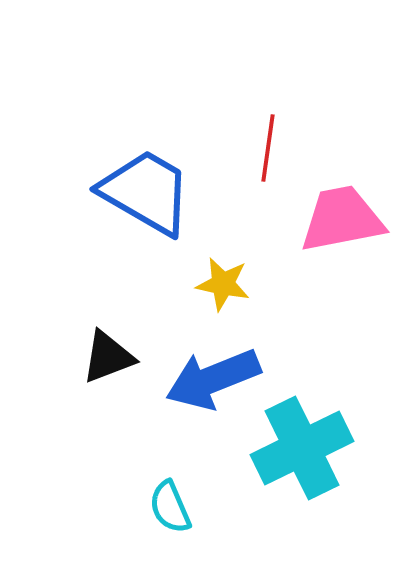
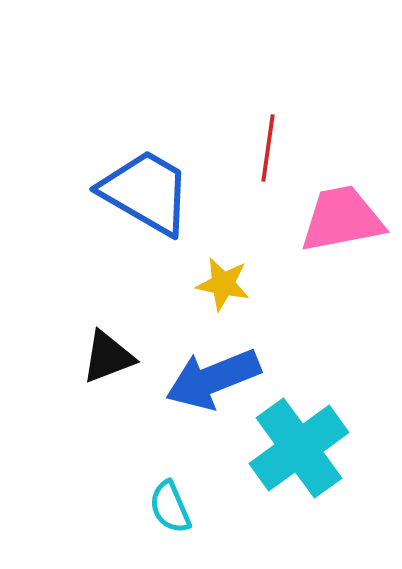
cyan cross: moved 3 px left; rotated 10 degrees counterclockwise
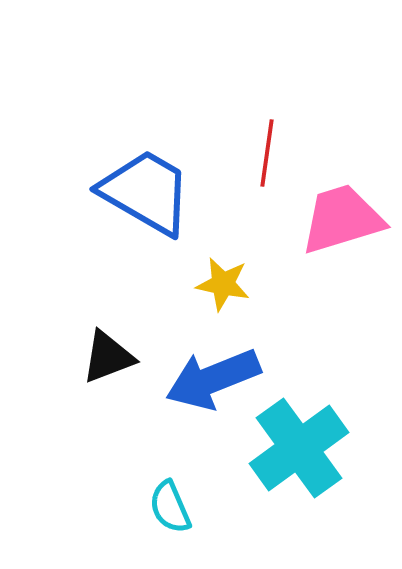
red line: moved 1 px left, 5 px down
pink trapezoid: rotated 6 degrees counterclockwise
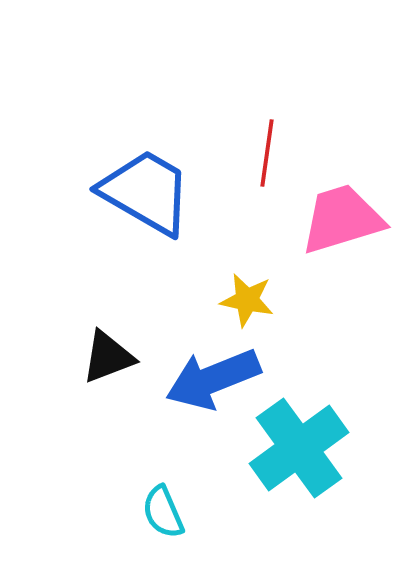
yellow star: moved 24 px right, 16 px down
cyan semicircle: moved 7 px left, 5 px down
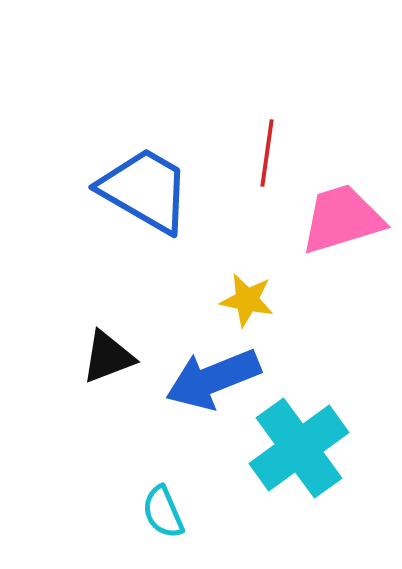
blue trapezoid: moved 1 px left, 2 px up
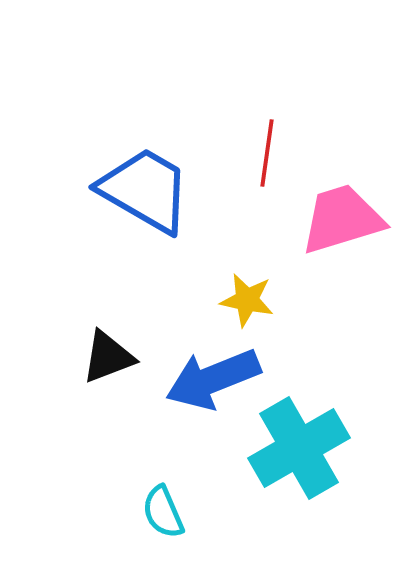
cyan cross: rotated 6 degrees clockwise
